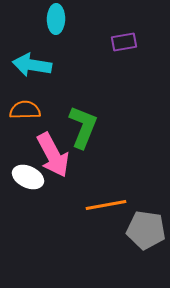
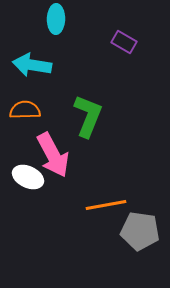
purple rectangle: rotated 40 degrees clockwise
green L-shape: moved 5 px right, 11 px up
gray pentagon: moved 6 px left, 1 px down
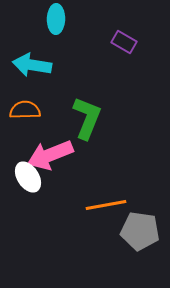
green L-shape: moved 1 px left, 2 px down
pink arrow: moved 3 px left; rotated 96 degrees clockwise
white ellipse: rotated 32 degrees clockwise
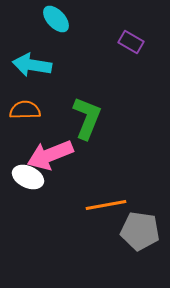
cyan ellipse: rotated 44 degrees counterclockwise
purple rectangle: moved 7 px right
white ellipse: rotated 32 degrees counterclockwise
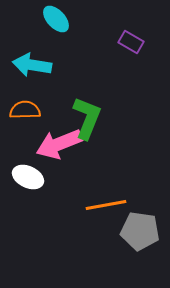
pink arrow: moved 9 px right, 11 px up
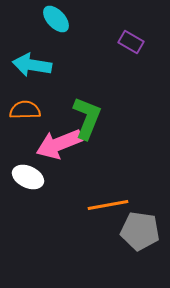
orange line: moved 2 px right
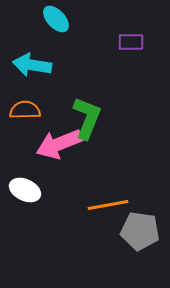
purple rectangle: rotated 30 degrees counterclockwise
white ellipse: moved 3 px left, 13 px down
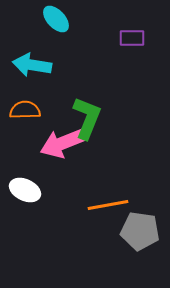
purple rectangle: moved 1 px right, 4 px up
pink arrow: moved 4 px right, 1 px up
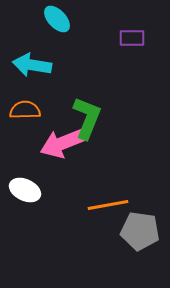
cyan ellipse: moved 1 px right
